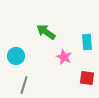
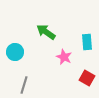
cyan circle: moved 1 px left, 4 px up
red square: rotated 21 degrees clockwise
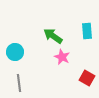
green arrow: moved 7 px right, 4 px down
cyan rectangle: moved 11 px up
pink star: moved 2 px left
gray line: moved 5 px left, 2 px up; rotated 24 degrees counterclockwise
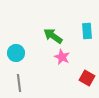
cyan circle: moved 1 px right, 1 px down
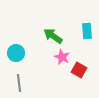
red square: moved 8 px left, 8 px up
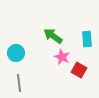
cyan rectangle: moved 8 px down
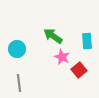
cyan rectangle: moved 2 px down
cyan circle: moved 1 px right, 4 px up
red square: rotated 21 degrees clockwise
